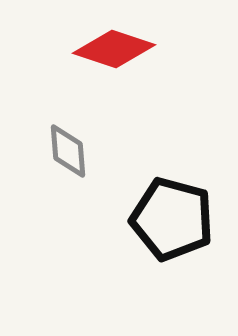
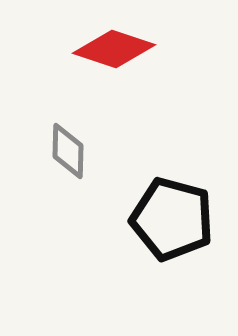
gray diamond: rotated 6 degrees clockwise
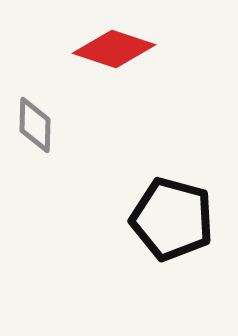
gray diamond: moved 33 px left, 26 px up
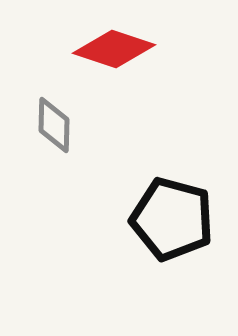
gray diamond: moved 19 px right
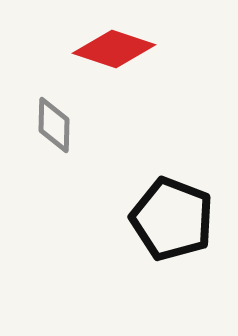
black pentagon: rotated 6 degrees clockwise
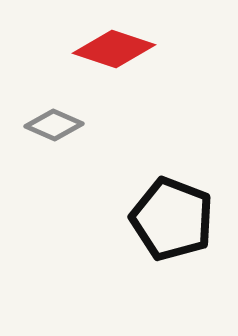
gray diamond: rotated 68 degrees counterclockwise
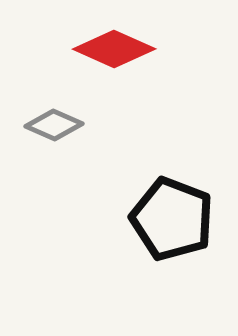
red diamond: rotated 6 degrees clockwise
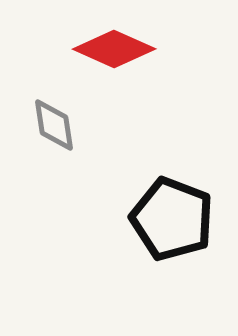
gray diamond: rotated 58 degrees clockwise
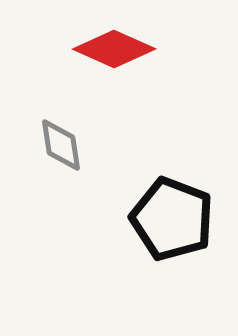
gray diamond: moved 7 px right, 20 px down
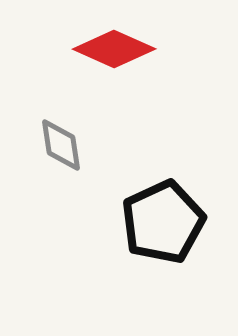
black pentagon: moved 9 px left, 3 px down; rotated 26 degrees clockwise
